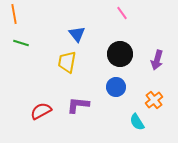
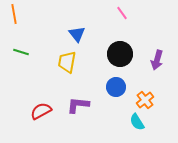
green line: moved 9 px down
orange cross: moved 9 px left
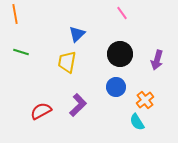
orange line: moved 1 px right
blue triangle: rotated 24 degrees clockwise
purple L-shape: rotated 130 degrees clockwise
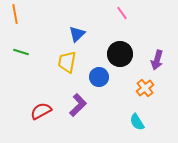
blue circle: moved 17 px left, 10 px up
orange cross: moved 12 px up
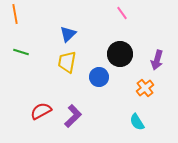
blue triangle: moved 9 px left
purple L-shape: moved 5 px left, 11 px down
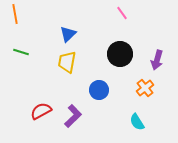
blue circle: moved 13 px down
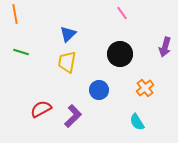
purple arrow: moved 8 px right, 13 px up
red semicircle: moved 2 px up
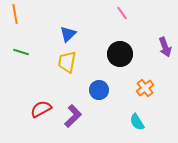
purple arrow: rotated 36 degrees counterclockwise
